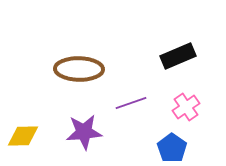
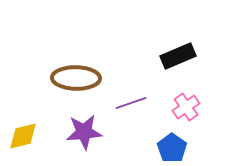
brown ellipse: moved 3 px left, 9 px down
yellow diamond: rotated 12 degrees counterclockwise
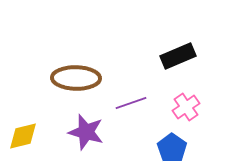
purple star: moved 2 px right; rotated 21 degrees clockwise
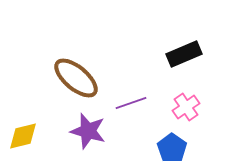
black rectangle: moved 6 px right, 2 px up
brown ellipse: rotated 39 degrees clockwise
purple star: moved 2 px right, 1 px up
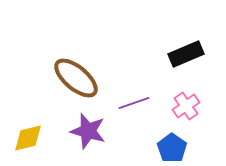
black rectangle: moved 2 px right
purple line: moved 3 px right
pink cross: moved 1 px up
yellow diamond: moved 5 px right, 2 px down
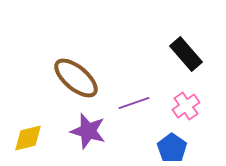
black rectangle: rotated 72 degrees clockwise
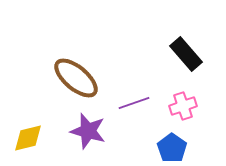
pink cross: moved 3 px left; rotated 16 degrees clockwise
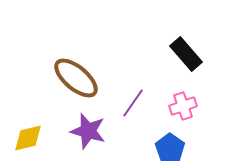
purple line: moved 1 px left; rotated 36 degrees counterclockwise
blue pentagon: moved 2 px left
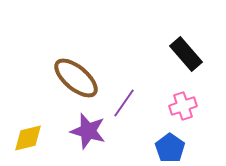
purple line: moved 9 px left
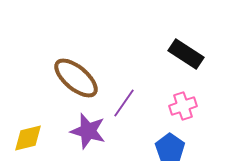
black rectangle: rotated 16 degrees counterclockwise
